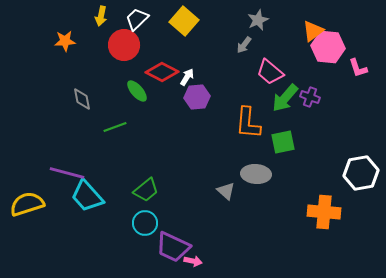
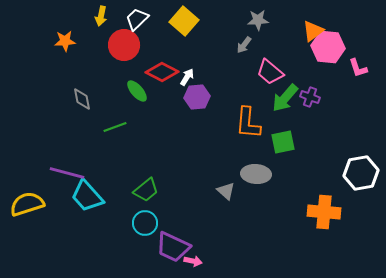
gray star: rotated 20 degrees clockwise
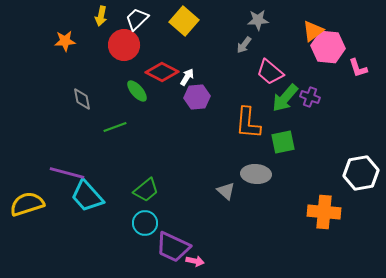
pink arrow: moved 2 px right
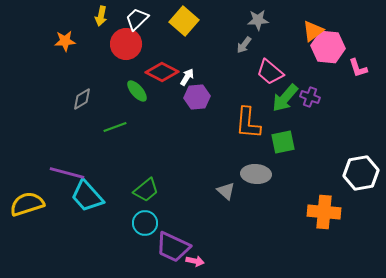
red circle: moved 2 px right, 1 px up
gray diamond: rotated 70 degrees clockwise
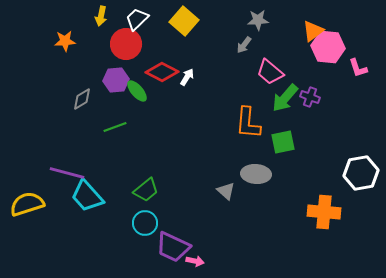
purple hexagon: moved 81 px left, 17 px up
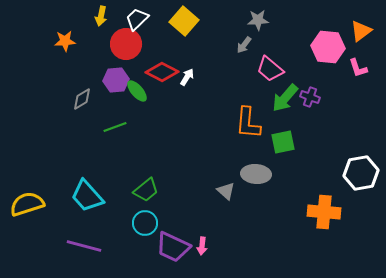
orange triangle: moved 48 px right
pink trapezoid: moved 3 px up
purple line: moved 17 px right, 73 px down
pink arrow: moved 7 px right, 15 px up; rotated 84 degrees clockwise
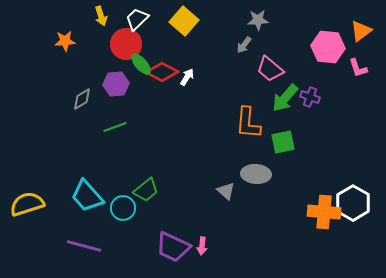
yellow arrow: rotated 30 degrees counterclockwise
purple hexagon: moved 4 px down
green ellipse: moved 4 px right, 27 px up
white hexagon: moved 8 px left, 30 px down; rotated 20 degrees counterclockwise
cyan circle: moved 22 px left, 15 px up
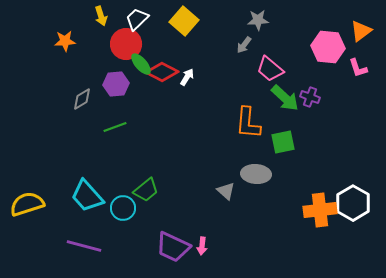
green arrow: rotated 88 degrees counterclockwise
orange cross: moved 4 px left, 2 px up; rotated 12 degrees counterclockwise
